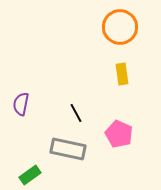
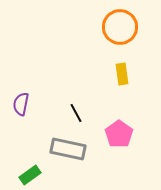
pink pentagon: rotated 12 degrees clockwise
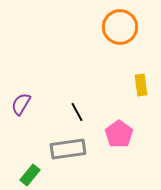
yellow rectangle: moved 19 px right, 11 px down
purple semicircle: rotated 20 degrees clockwise
black line: moved 1 px right, 1 px up
gray rectangle: rotated 20 degrees counterclockwise
green rectangle: rotated 15 degrees counterclockwise
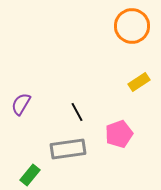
orange circle: moved 12 px right, 1 px up
yellow rectangle: moved 2 px left, 3 px up; rotated 65 degrees clockwise
pink pentagon: rotated 16 degrees clockwise
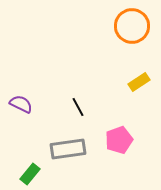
purple semicircle: rotated 85 degrees clockwise
black line: moved 1 px right, 5 px up
pink pentagon: moved 6 px down
green rectangle: moved 1 px up
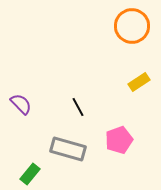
purple semicircle: rotated 20 degrees clockwise
gray rectangle: rotated 24 degrees clockwise
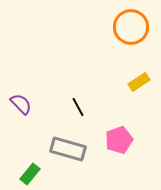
orange circle: moved 1 px left, 1 px down
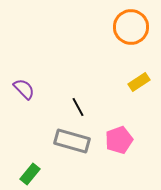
purple semicircle: moved 3 px right, 15 px up
gray rectangle: moved 4 px right, 8 px up
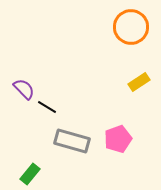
black line: moved 31 px left; rotated 30 degrees counterclockwise
pink pentagon: moved 1 px left, 1 px up
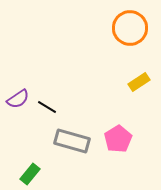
orange circle: moved 1 px left, 1 px down
purple semicircle: moved 6 px left, 10 px down; rotated 100 degrees clockwise
pink pentagon: rotated 12 degrees counterclockwise
